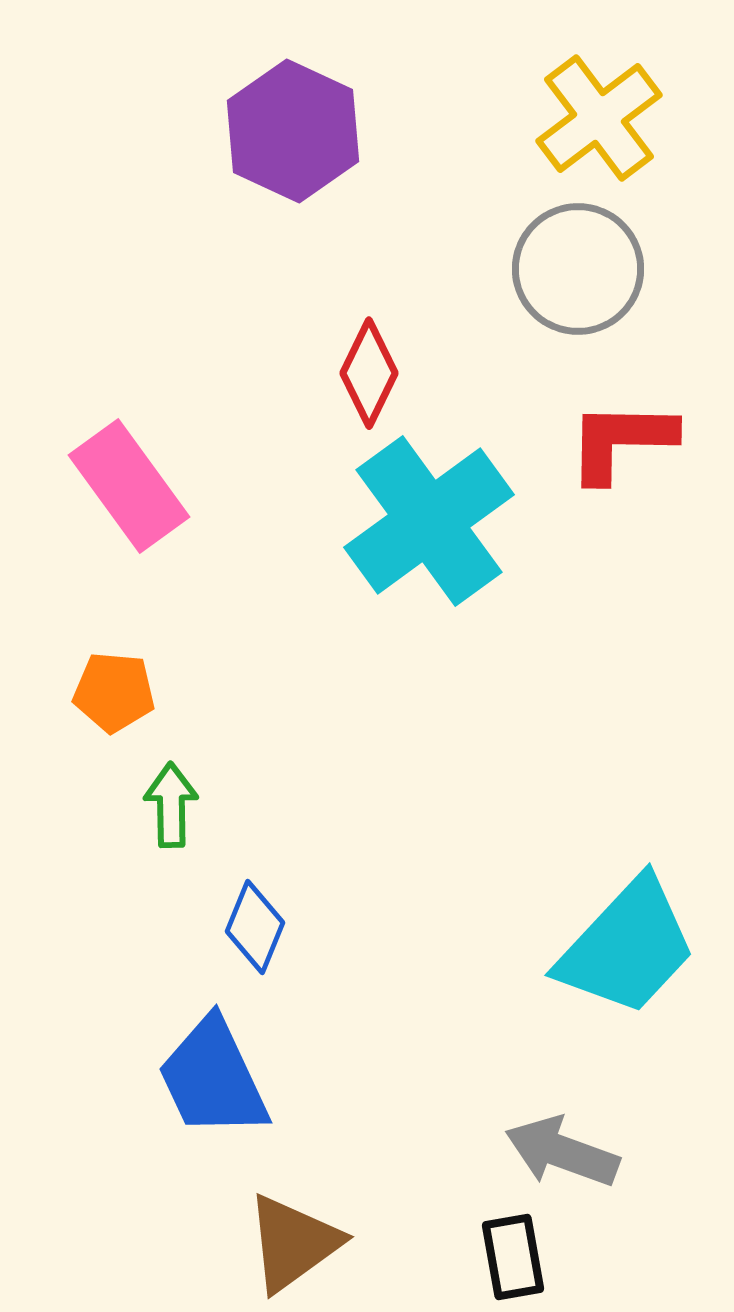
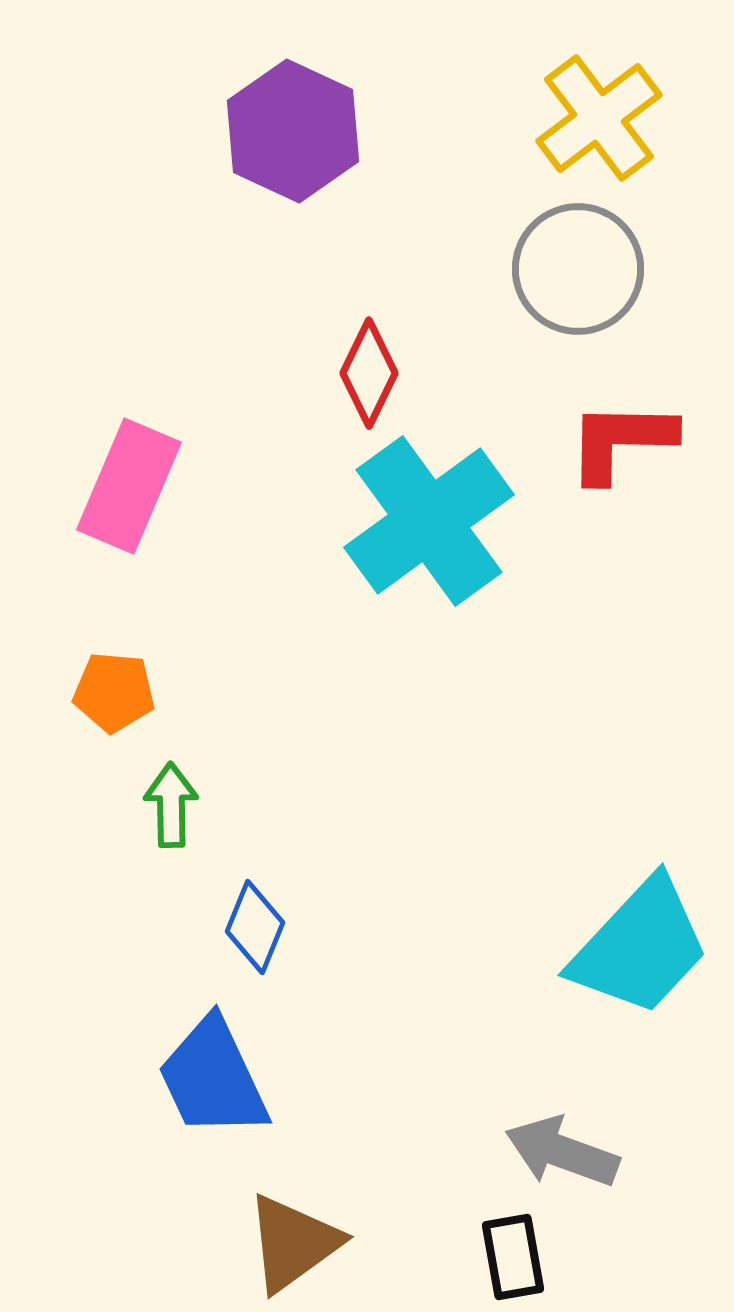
pink rectangle: rotated 59 degrees clockwise
cyan trapezoid: moved 13 px right
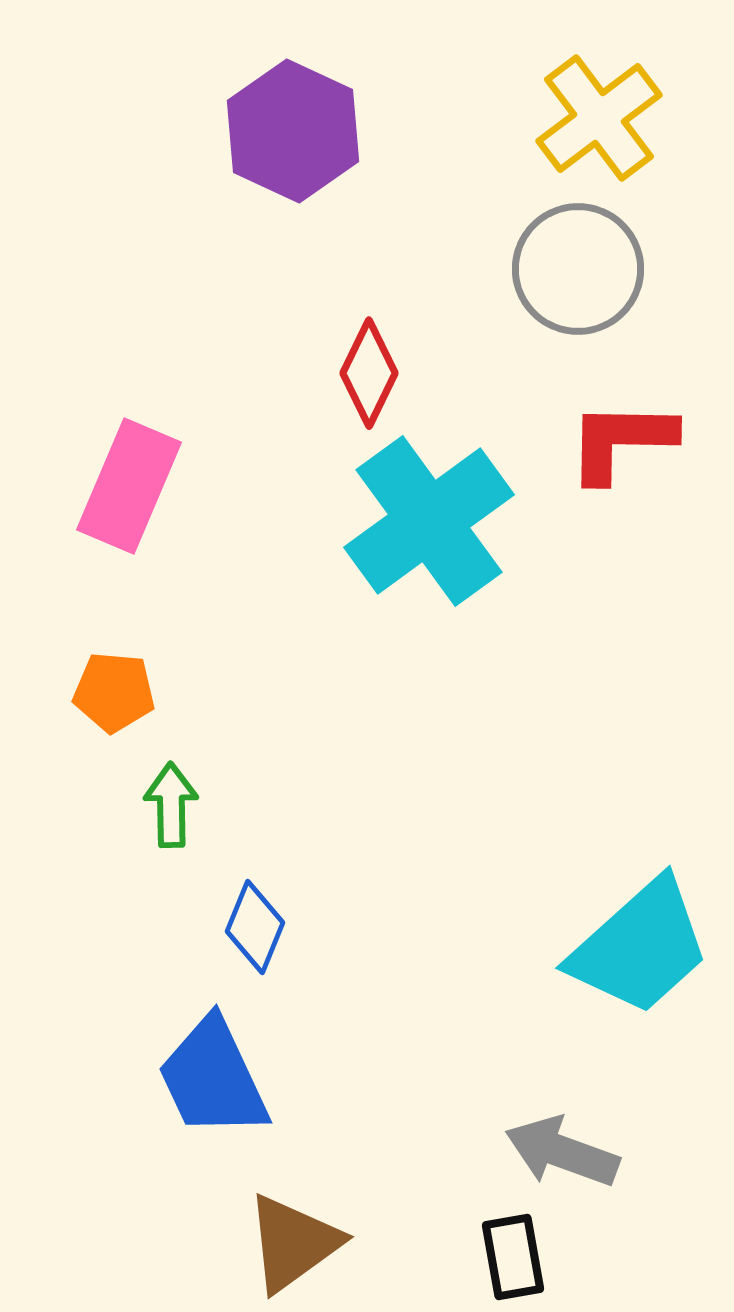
cyan trapezoid: rotated 5 degrees clockwise
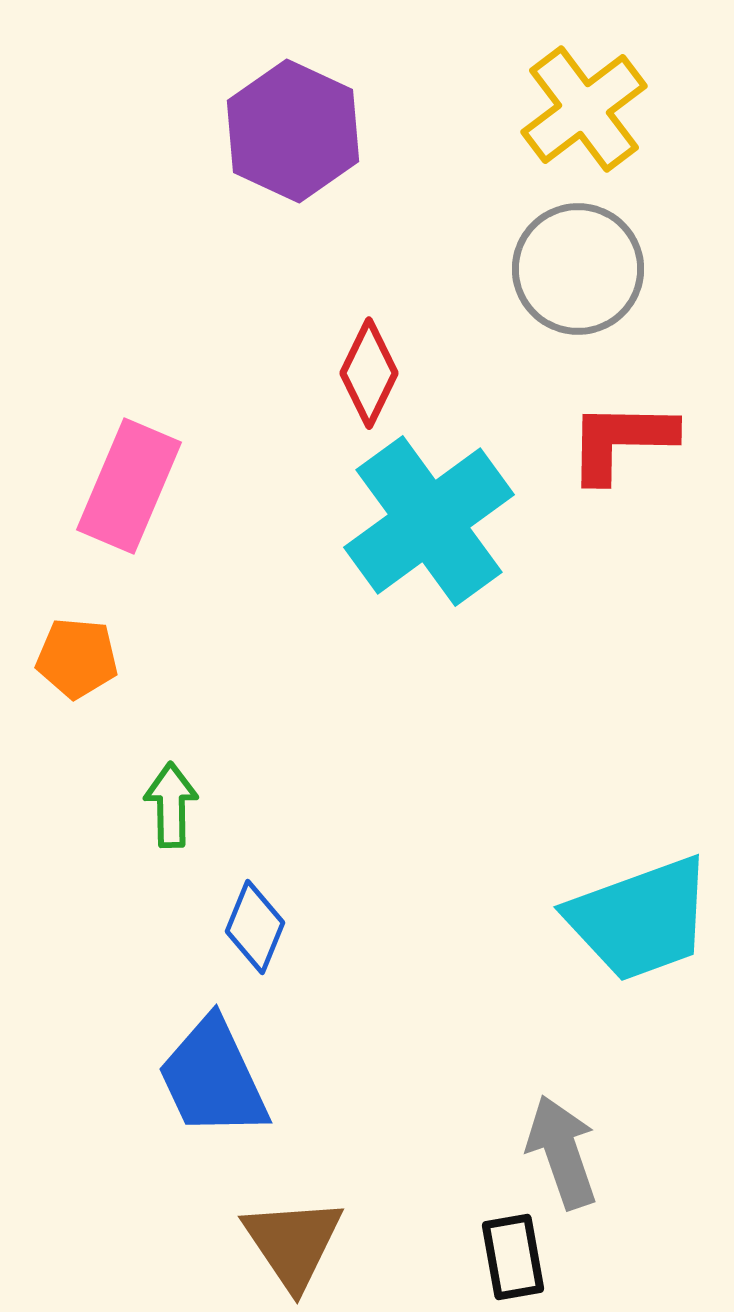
yellow cross: moved 15 px left, 9 px up
orange pentagon: moved 37 px left, 34 px up
cyan trapezoid: moved 28 px up; rotated 22 degrees clockwise
gray arrow: rotated 51 degrees clockwise
brown triangle: rotated 28 degrees counterclockwise
